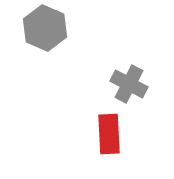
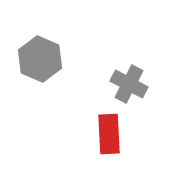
gray hexagon: moved 5 px left, 31 px down
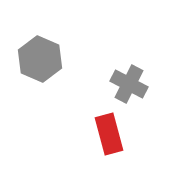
red rectangle: rotated 12 degrees counterclockwise
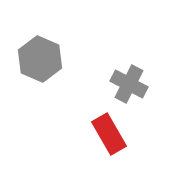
red rectangle: rotated 15 degrees counterclockwise
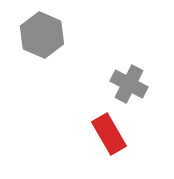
gray hexagon: moved 2 px right, 24 px up
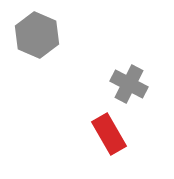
gray hexagon: moved 5 px left
